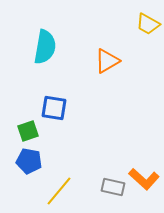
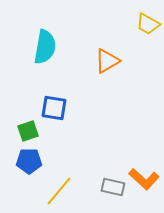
blue pentagon: rotated 10 degrees counterclockwise
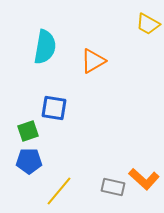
orange triangle: moved 14 px left
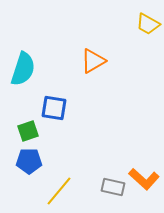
cyan semicircle: moved 22 px left, 22 px down; rotated 8 degrees clockwise
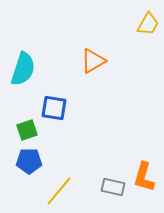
yellow trapezoid: rotated 90 degrees counterclockwise
green square: moved 1 px left, 1 px up
orange L-shape: moved 2 px up; rotated 64 degrees clockwise
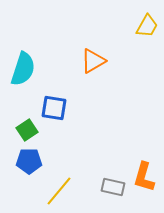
yellow trapezoid: moved 1 px left, 2 px down
green square: rotated 15 degrees counterclockwise
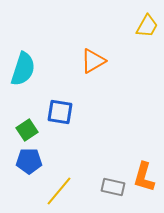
blue square: moved 6 px right, 4 px down
